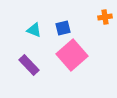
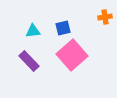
cyan triangle: moved 1 px left, 1 px down; rotated 28 degrees counterclockwise
purple rectangle: moved 4 px up
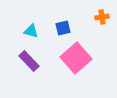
orange cross: moved 3 px left
cyan triangle: moved 2 px left; rotated 21 degrees clockwise
pink square: moved 4 px right, 3 px down
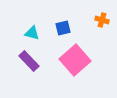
orange cross: moved 3 px down; rotated 24 degrees clockwise
cyan triangle: moved 1 px right, 2 px down
pink square: moved 1 px left, 2 px down
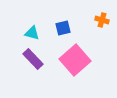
purple rectangle: moved 4 px right, 2 px up
